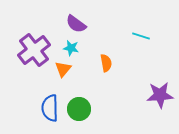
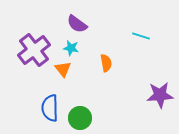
purple semicircle: moved 1 px right
orange triangle: rotated 18 degrees counterclockwise
green circle: moved 1 px right, 9 px down
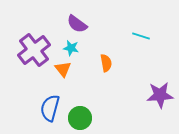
blue semicircle: rotated 16 degrees clockwise
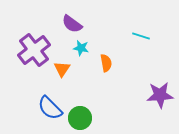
purple semicircle: moved 5 px left
cyan star: moved 10 px right
orange triangle: moved 1 px left; rotated 12 degrees clockwise
blue semicircle: rotated 60 degrees counterclockwise
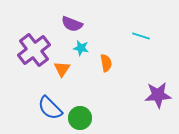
purple semicircle: rotated 15 degrees counterclockwise
purple star: moved 2 px left
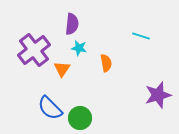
purple semicircle: rotated 105 degrees counterclockwise
cyan star: moved 2 px left
purple star: rotated 12 degrees counterclockwise
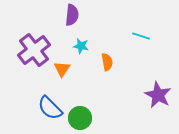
purple semicircle: moved 9 px up
cyan star: moved 2 px right, 2 px up
orange semicircle: moved 1 px right, 1 px up
purple star: rotated 28 degrees counterclockwise
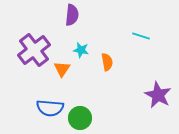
cyan star: moved 4 px down
blue semicircle: rotated 40 degrees counterclockwise
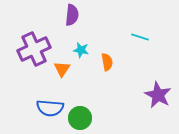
cyan line: moved 1 px left, 1 px down
purple cross: moved 1 px up; rotated 12 degrees clockwise
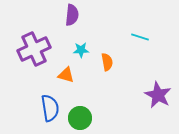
cyan star: rotated 14 degrees counterclockwise
orange triangle: moved 4 px right, 6 px down; rotated 48 degrees counterclockwise
blue semicircle: rotated 104 degrees counterclockwise
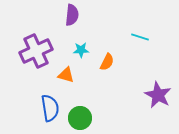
purple cross: moved 2 px right, 2 px down
orange semicircle: rotated 36 degrees clockwise
